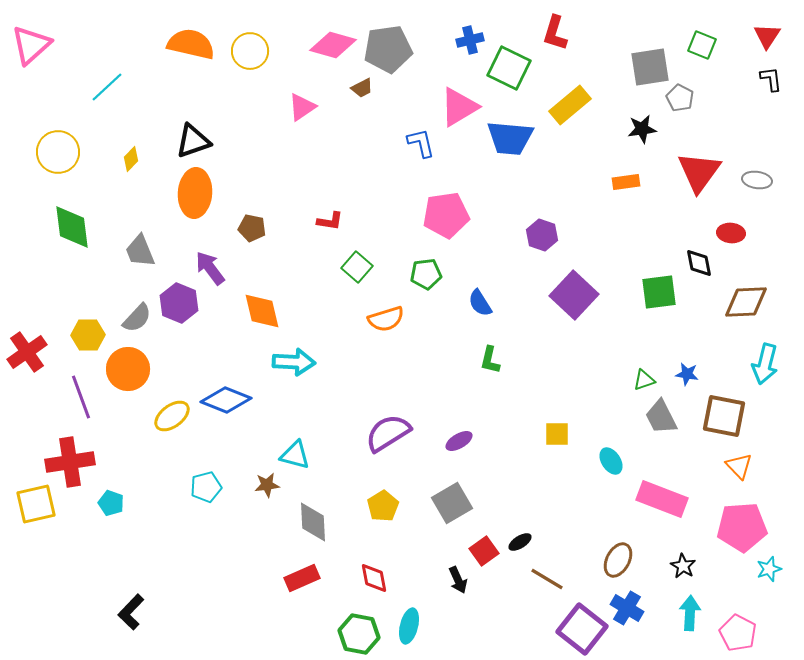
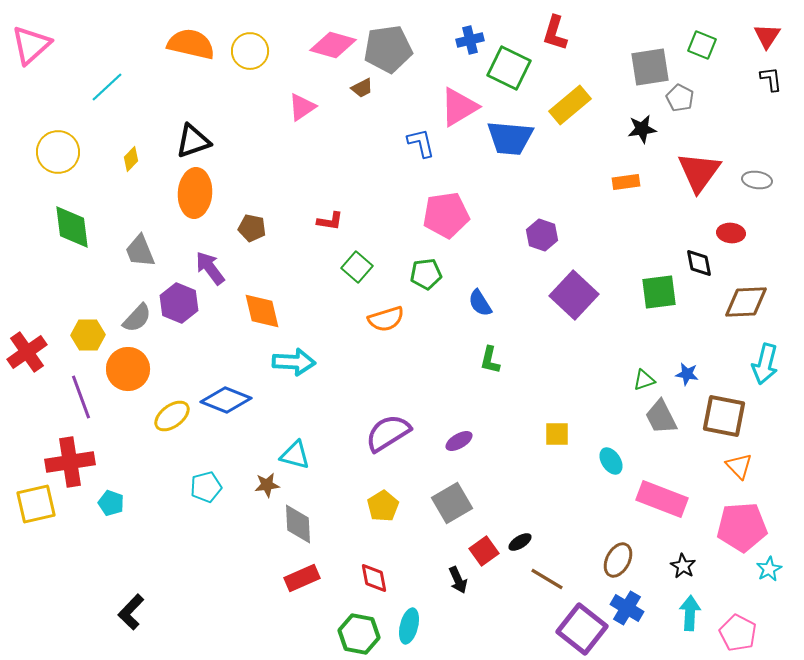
gray diamond at (313, 522): moved 15 px left, 2 px down
cyan star at (769, 569): rotated 10 degrees counterclockwise
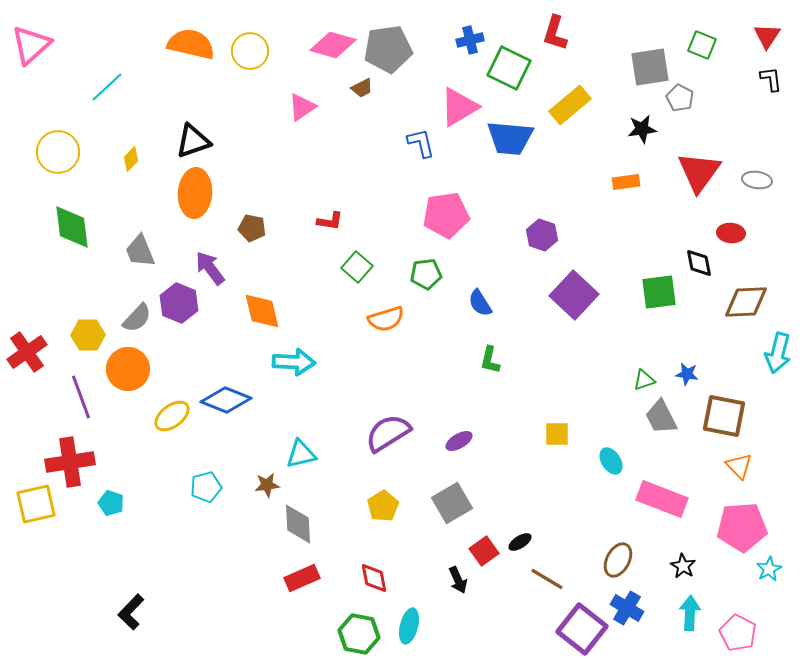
cyan arrow at (765, 364): moved 13 px right, 11 px up
cyan triangle at (295, 455): moved 6 px right, 1 px up; rotated 28 degrees counterclockwise
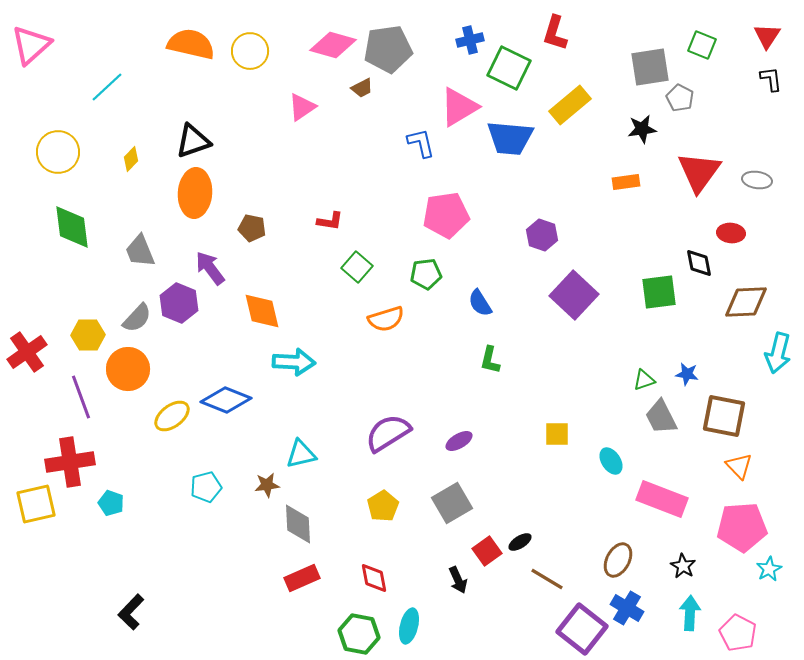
red square at (484, 551): moved 3 px right
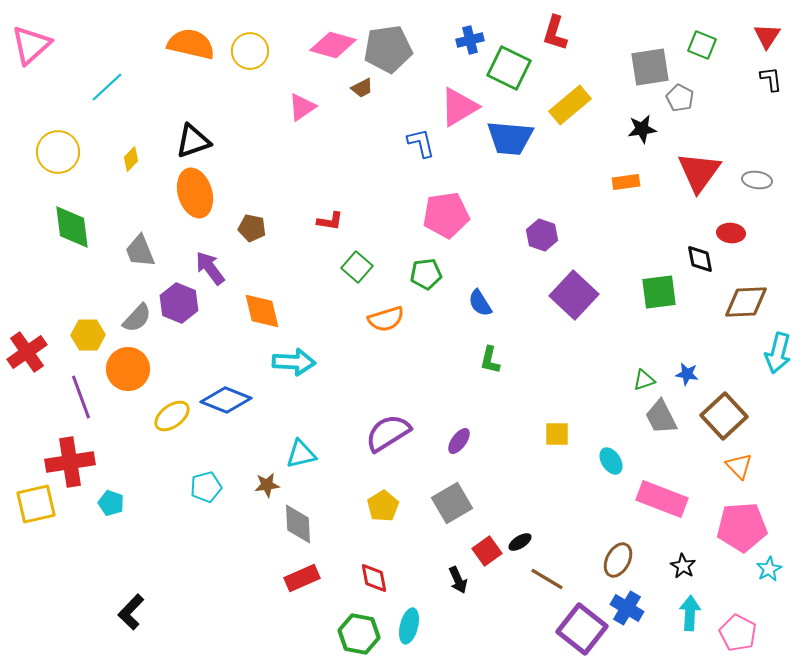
orange ellipse at (195, 193): rotated 21 degrees counterclockwise
black diamond at (699, 263): moved 1 px right, 4 px up
brown square at (724, 416): rotated 36 degrees clockwise
purple ellipse at (459, 441): rotated 24 degrees counterclockwise
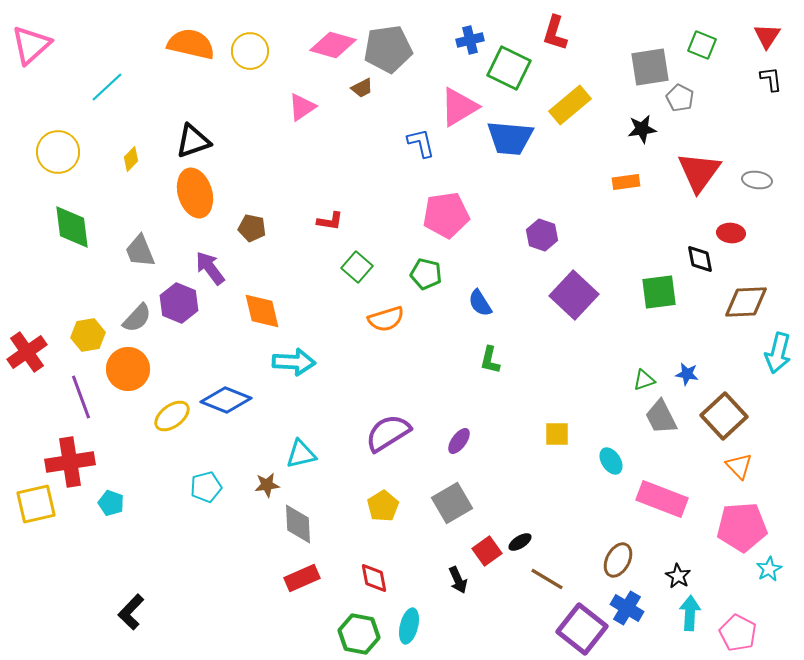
green pentagon at (426, 274): rotated 20 degrees clockwise
yellow hexagon at (88, 335): rotated 8 degrees counterclockwise
black star at (683, 566): moved 5 px left, 10 px down
